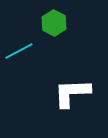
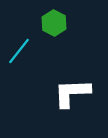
cyan line: rotated 24 degrees counterclockwise
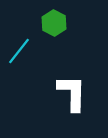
white L-shape: rotated 93 degrees clockwise
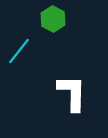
green hexagon: moved 1 px left, 4 px up
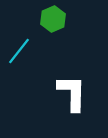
green hexagon: rotated 10 degrees clockwise
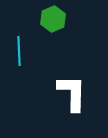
cyan line: rotated 40 degrees counterclockwise
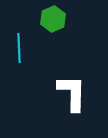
cyan line: moved 3 px up
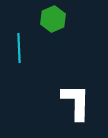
white L-shape: moved 4 px right, 9 px down
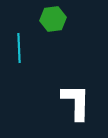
green hexagon: rotated 15 degrees clockwise
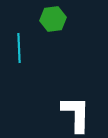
white L-shape: moved 12 px down
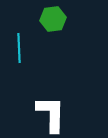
white L-shape: moved 25 px left
